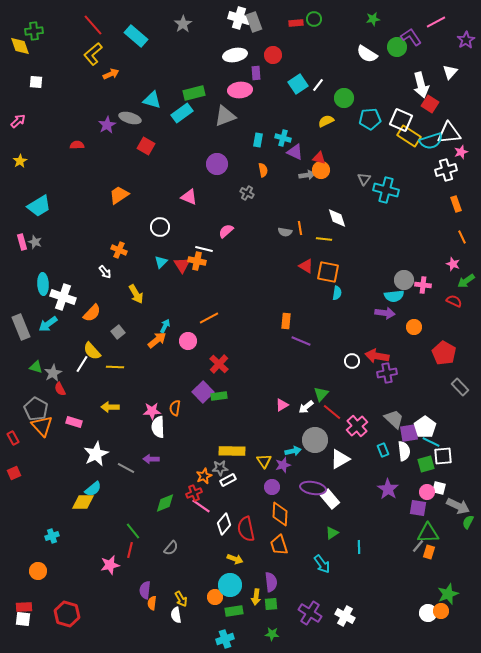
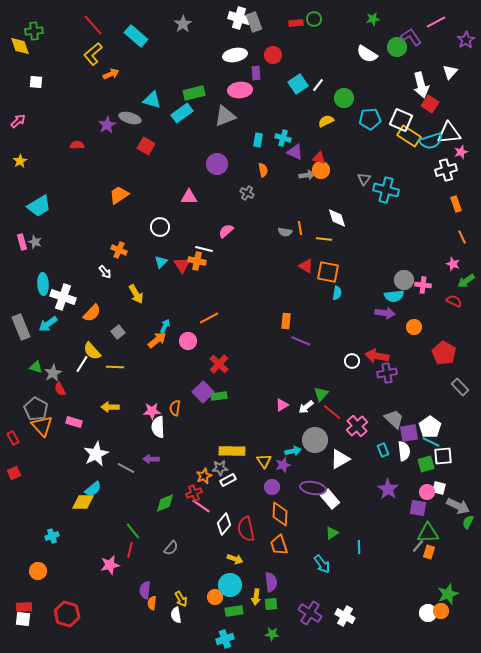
pink triangle at (189, 197): rotated 24 degrees counterclockwise
white pentagon at (425, 427): moved 5 px right
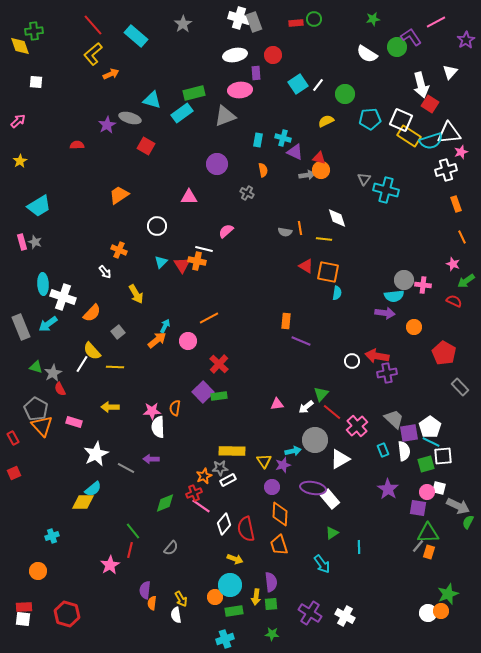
green circle at (344, 98): moved 1 px right, 4 px up
white circle at (160, 227): moved 3 px left, 1 px up
pink triangle at (282, 405): moved 5 px left, 1 px up; rotated 24 degrees clockwise
pink star at (110, 565): rotated 18 degrees counterclockwise
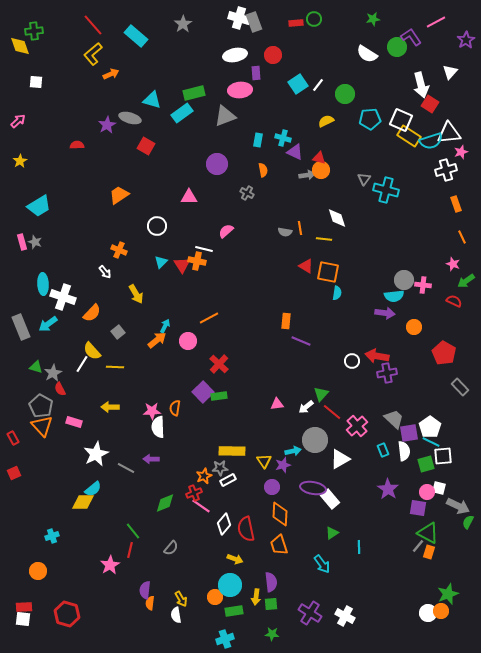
gray pentagon at (36, 409): moved 5 px right, 3 px up
green triangle at (428, 533): rotated 30 degrees clockwise
orange semicircle at (152, 603): moved 2 px left
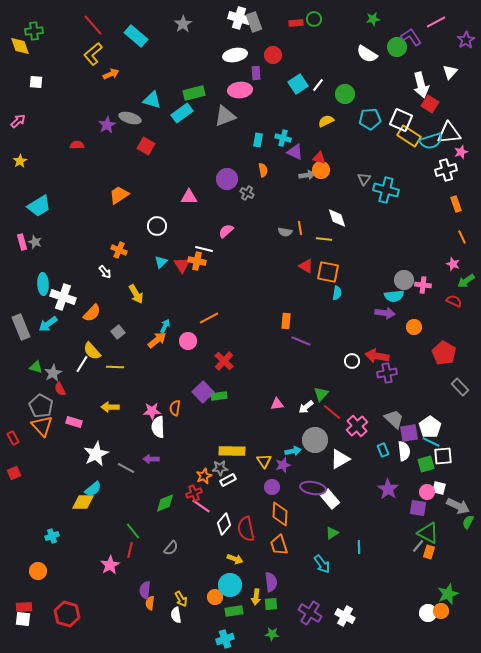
purple circle at (217, 164): moved 10 px right, 15 px down
red cross at (219, 364): moved 5 px right, 3 px up
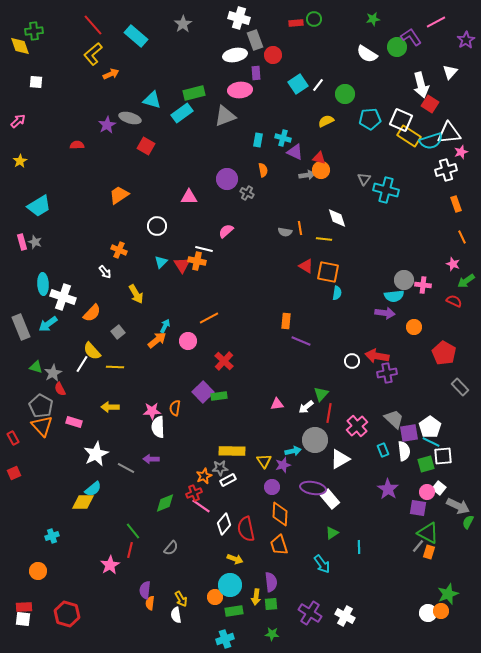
gray rectangle at (254, 22): moved 1 px right, 18 px down
red line at (332, 412): moved 3 px left, 1 px down; rotated 60 degrees clockwise
white square at (439, 488): rotated 24 degrees clockwise
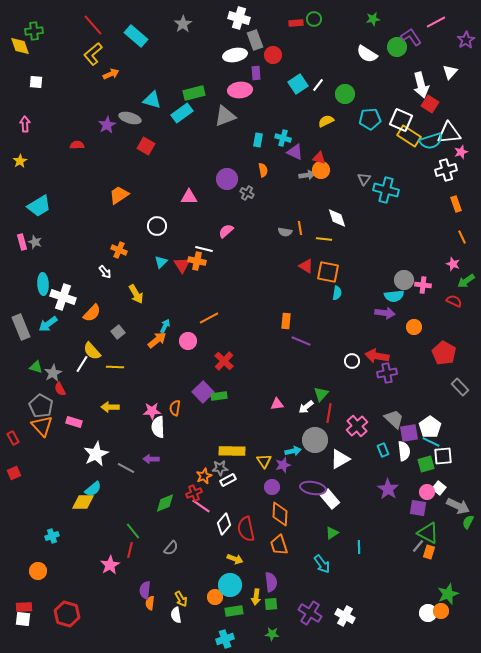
pink arrow at (18, 121): moved 7 px right, 3 px down; rotated 49 degrees counterclockwise
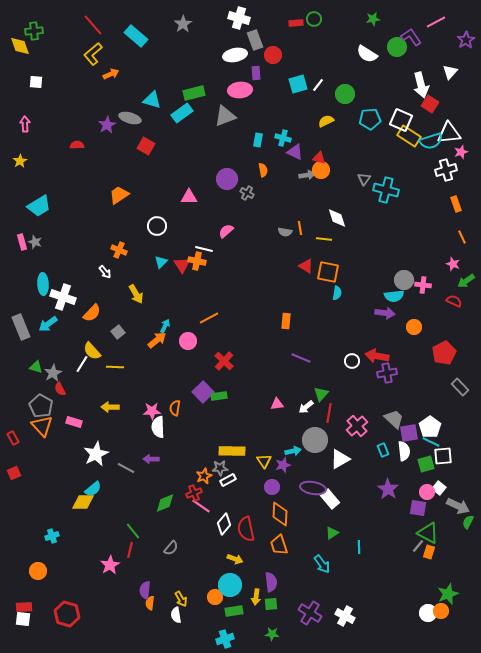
cyan square at (298, 84): rotated 18 degrees clockwise
purple line at (301, 341): moved 17 px down
red pentagon at (444, 353): rotated 15 degrees clockwise
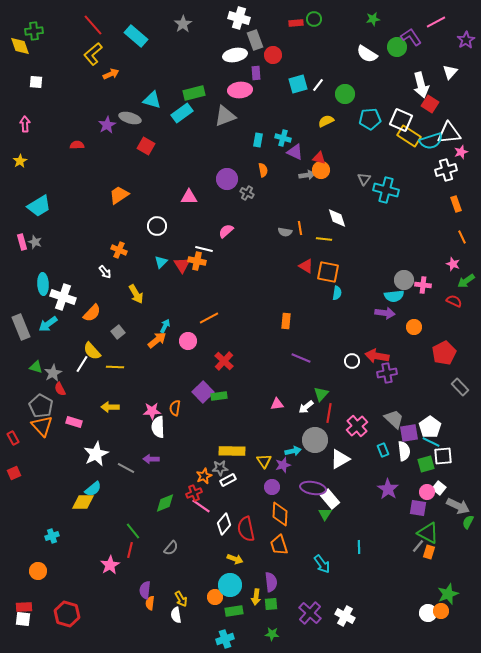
green triangle at (332, 533): moved 7 px left, 19 px up; rotated 24 degrees counterclockwise
purple cross at (310, 613): rotated 10 degrees clockwise
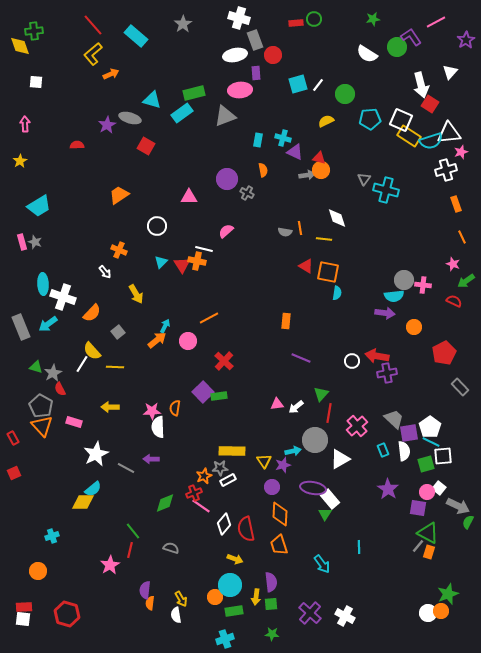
white arrow at (306, 407): moved 10 px left
gray semicircle at (171, 548): rotated 112 degrees counterclockwise
